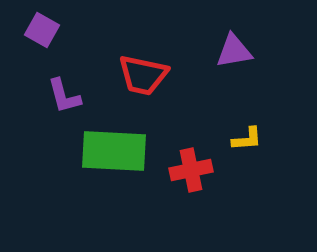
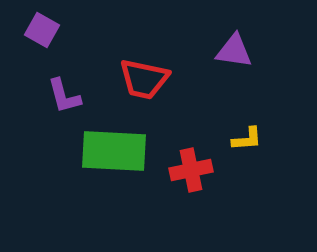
purple triangle: rotated 18 degrees clockwise
red trapezoid: moved 1 px right, 4 px down
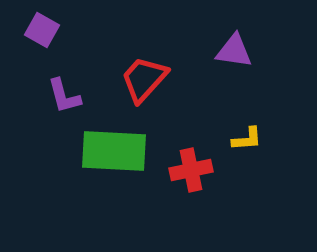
red trapezoid: rotated 120 degrees clockwise
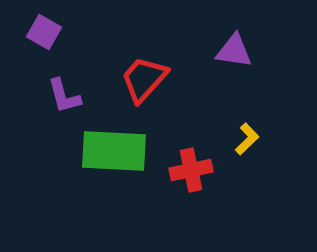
purple square: moved 2 px right, 2 px down
yellow L-shape: rotated 40 degrees counterclockwise
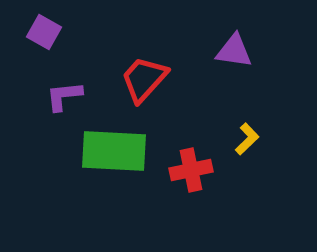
purple L-shape: rotated 99 degrees clockwise
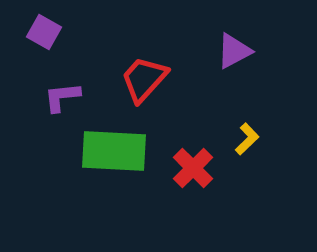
purple triangle: rotated 36 degrees counterclockwise
purple L-shape: moved 2 px left, 1 px down
red cross: moved 2 px right, 2 px up; rotated 33 degrees counterclockwise
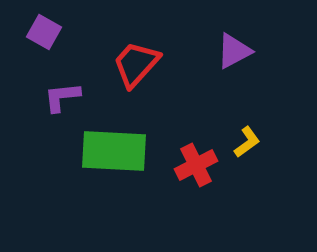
red trapezoid: moved 8 px left, 15 px up
yellow L-shape: moved 3 px down; rotated 8 degrees clockwise
red cross: moved 3 px right, 3 px up; rotated 18 degrees clockwise
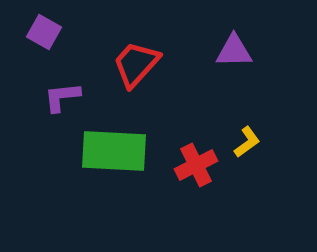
purple triangle: rotated 27 degrees clockwise
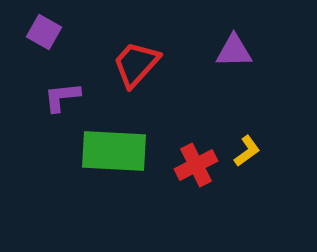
yellow L-shape: moved 9 px down
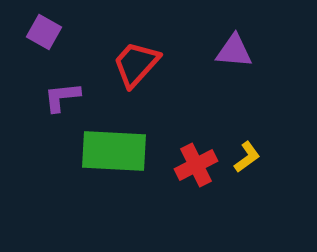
purple triangle: rotated 6 degrees clockwise
yellow L-shape: moved 6 px down
